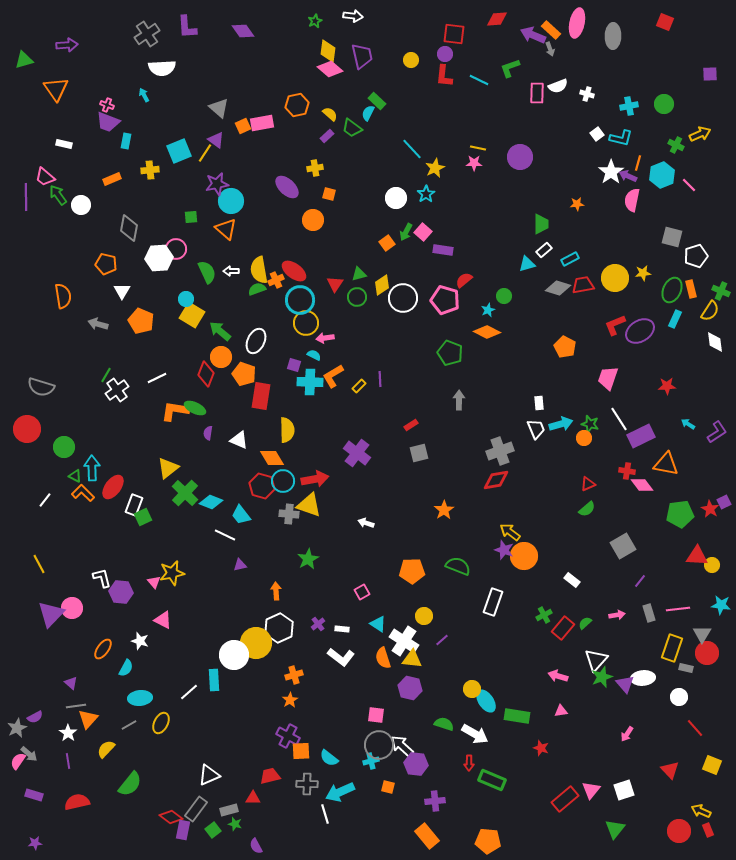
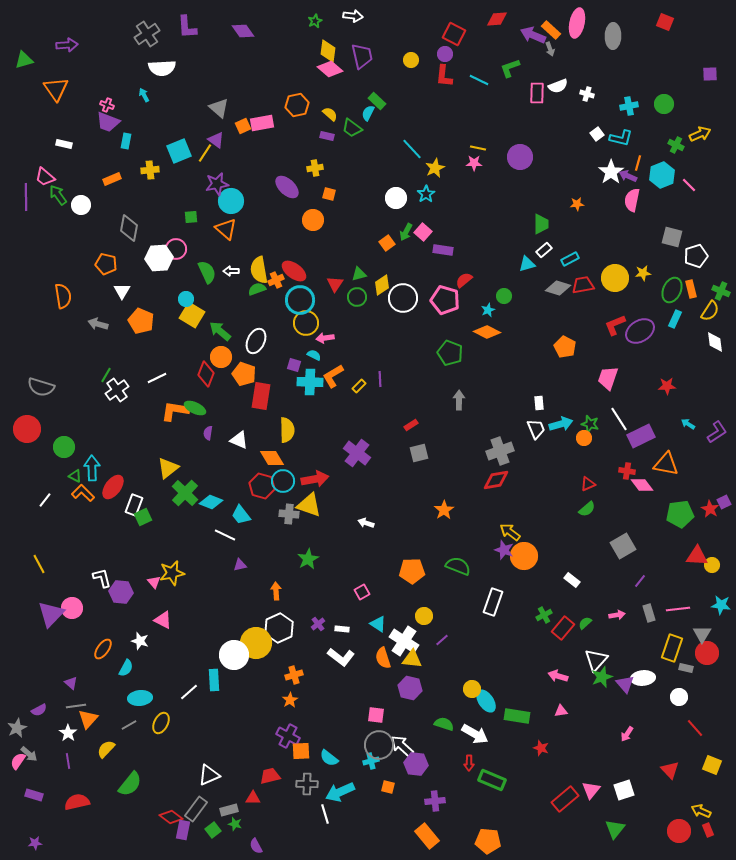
red square at (454, 34): rotated 20 degrees clockwise
purple rectangle at (327, 136): rotated 56 degrees clockwise
purple semicircle at (35, 717): moved 4 px right, 7 px up
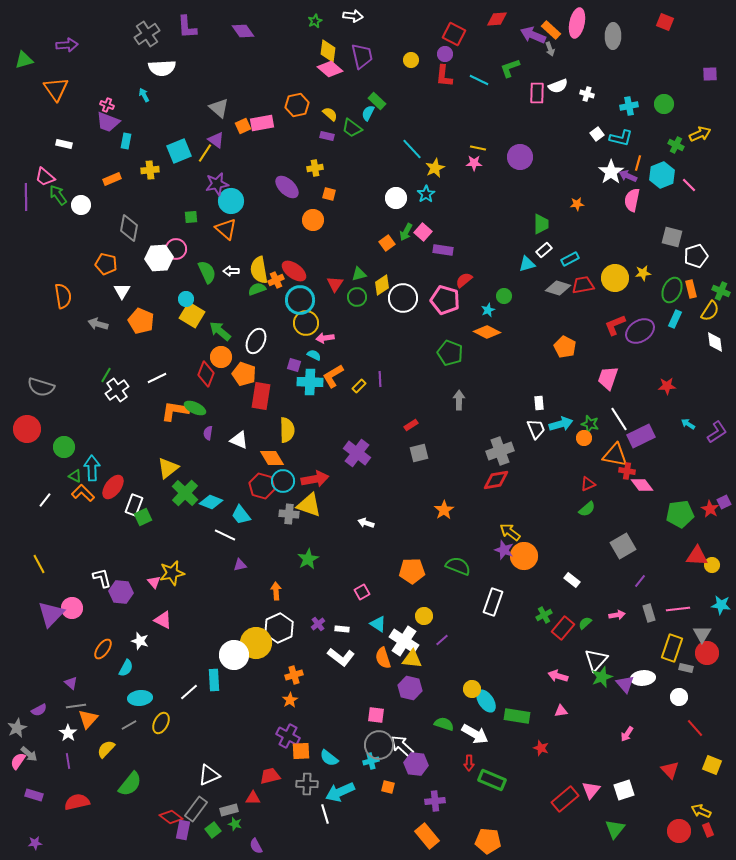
orange triangle at (666, 464): moved 51 px left, 9 px up
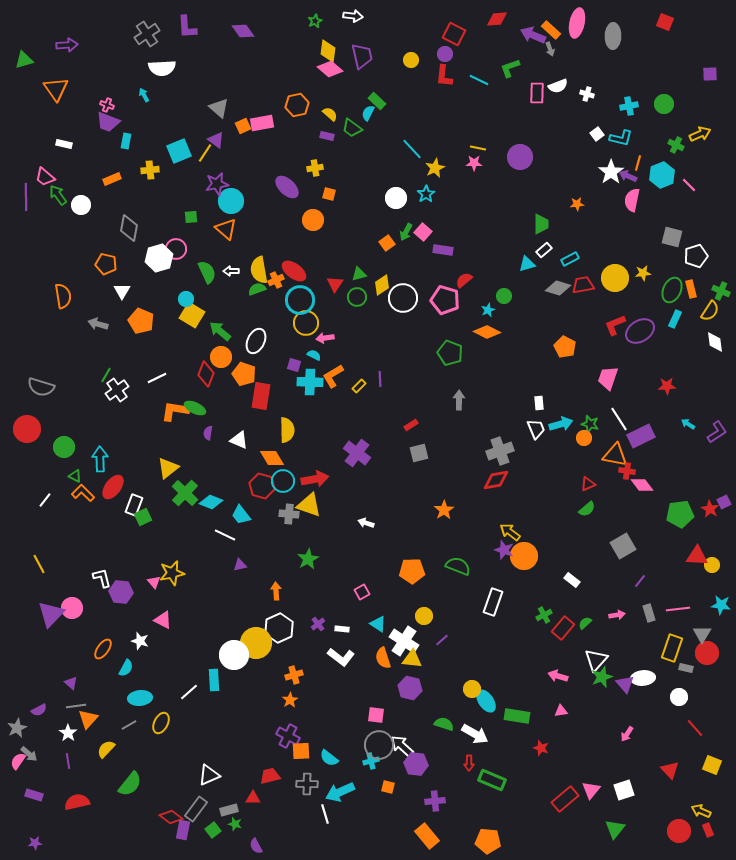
white hexagon at (159, 258): rotated 12 degrees counterclockwise
cyan arrow at (92, 468): moved 8 px right, 9 px up
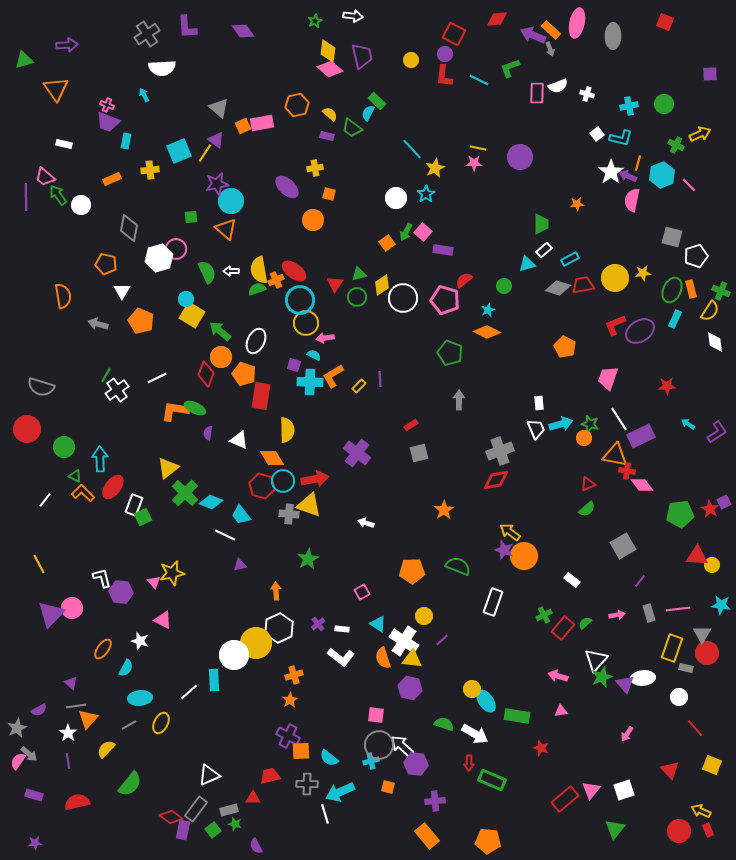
green circle at (504, 296): moved 10 px up
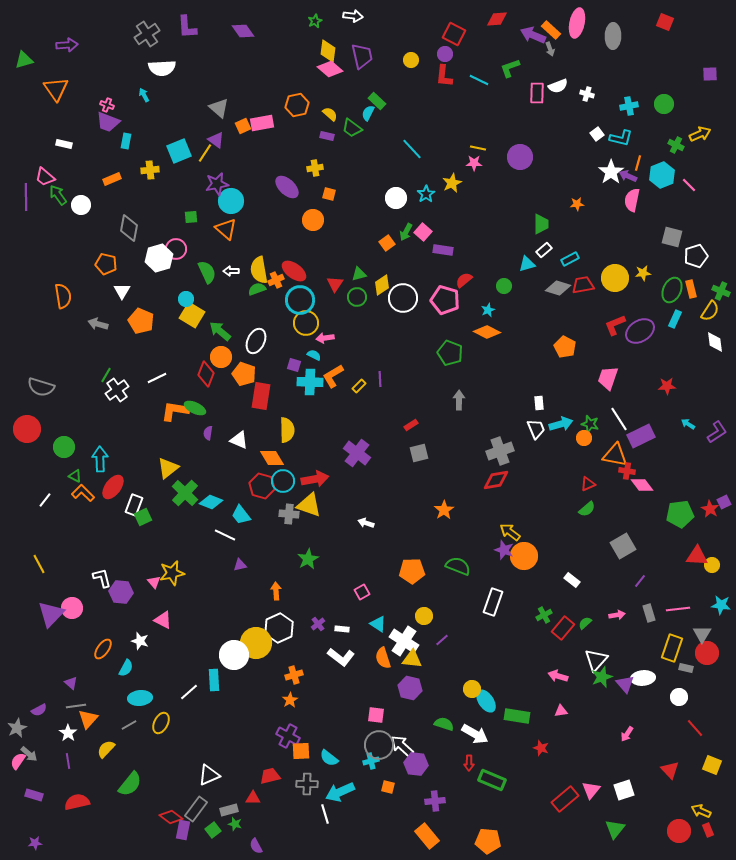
yellow star at (435, 168): moved 17 px right, 15 px down
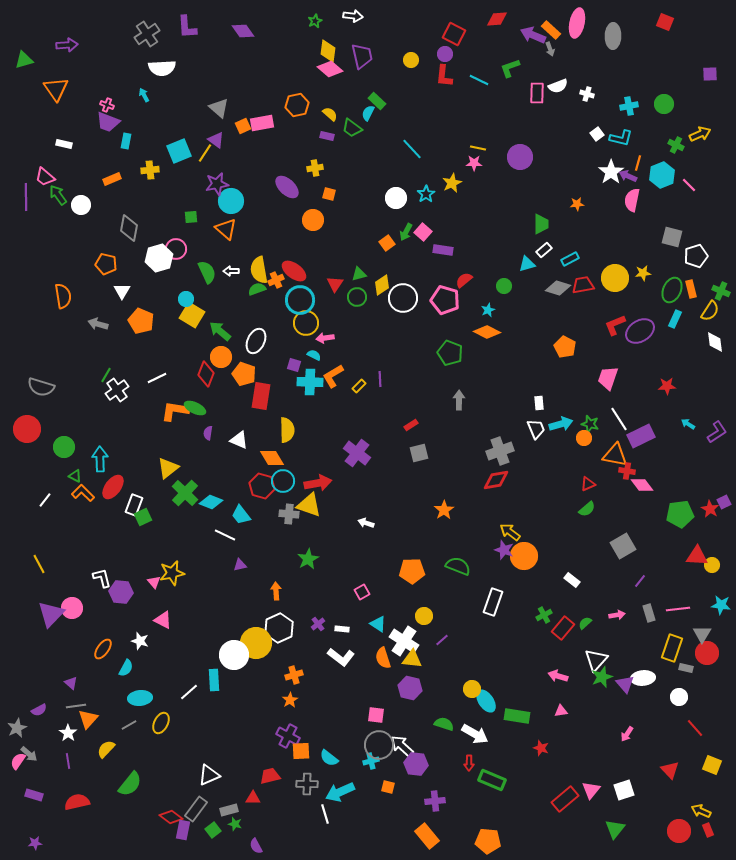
red arrow at (315, 479): moved 3 px right, 4 px down
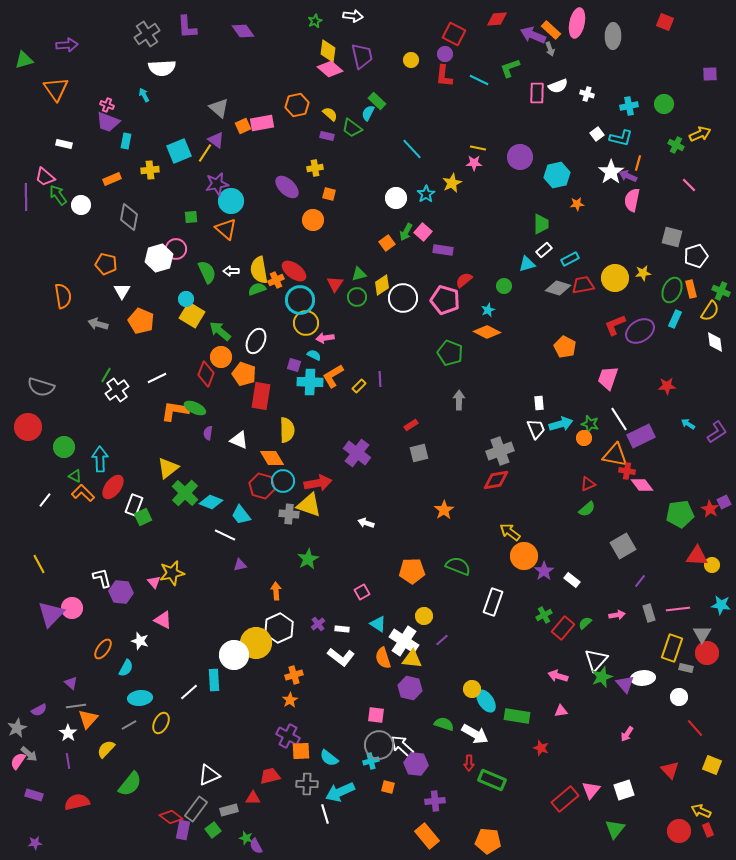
cyan hexagon at (662, 175): moved 105 px left; rotated 10 degrees clockwise
gray diamond at (129, 228): moved 11 px up
red circle at (27, 429): moved 1 px right, 2 px up
purple star at (504, 550): moved 40 px right, 21 px down; rotated 18 degrees clockwise
green star at (235, 824): moved 11 px right, 14 px down
